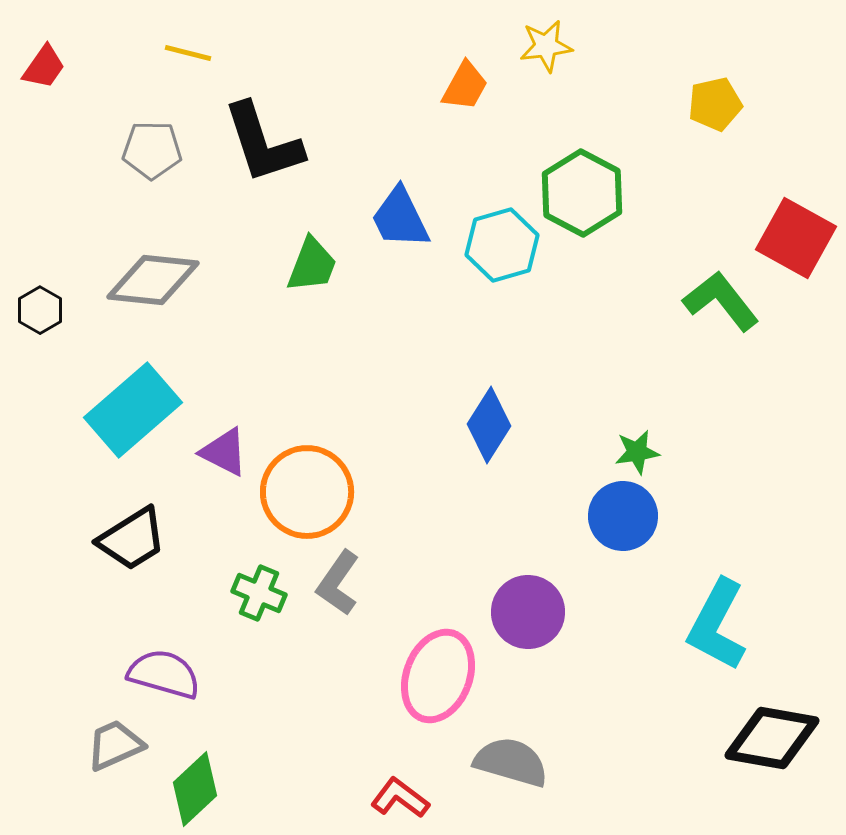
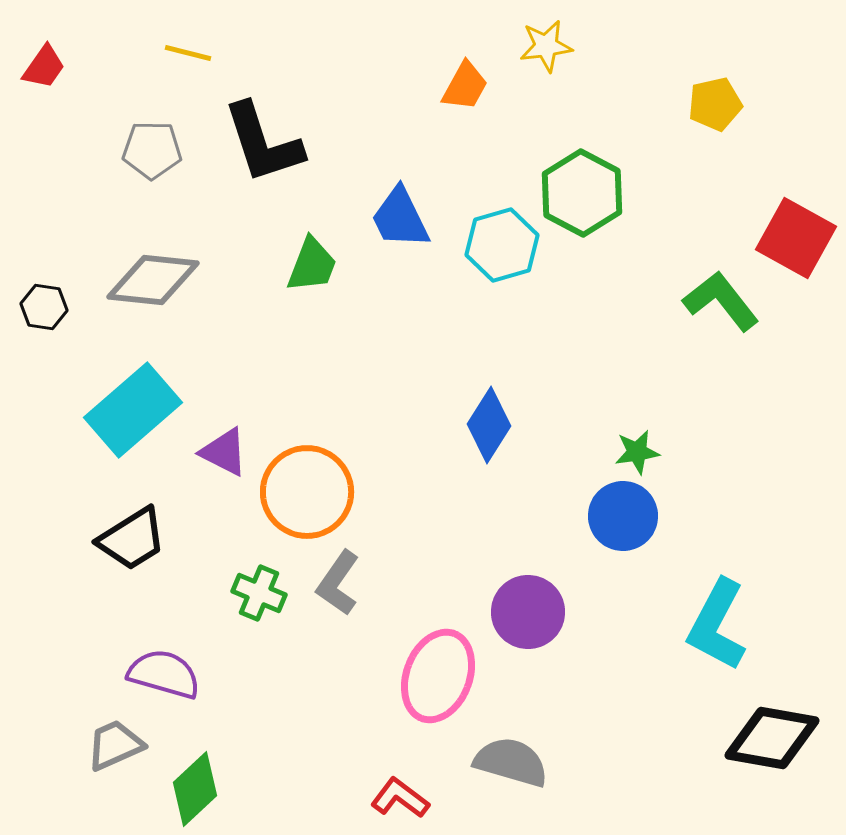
black hexagon: moved 4 px right, 3 px up; rotated 21 degrees counterclockwise
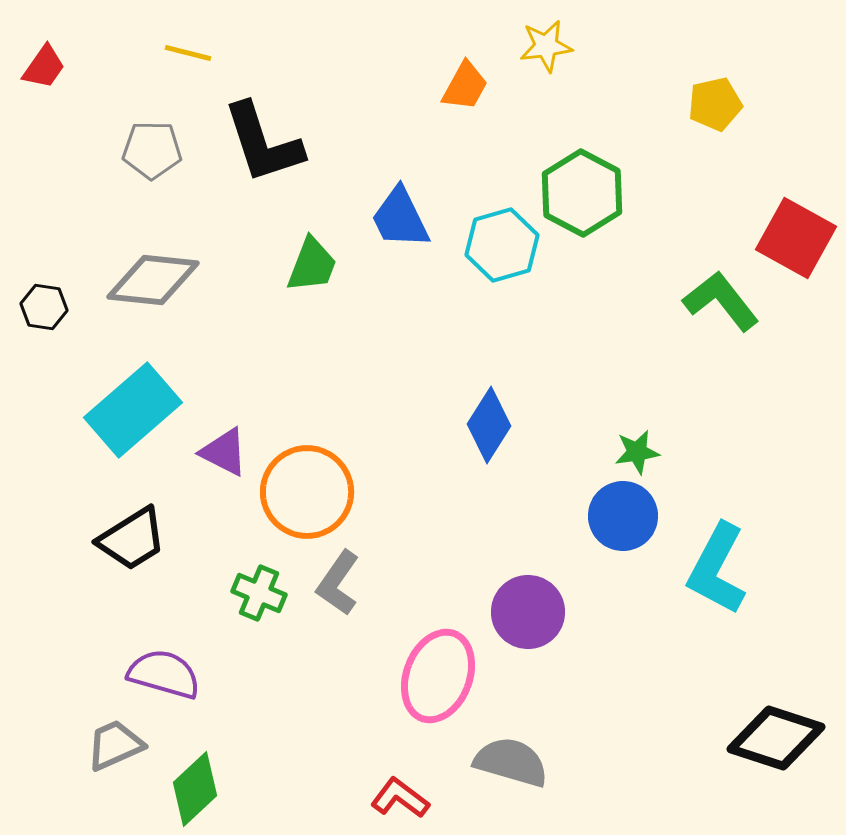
cyan L-shape: moved 56 px up
black diamond: moved 4 px right; rotated 8 degrees clockwise
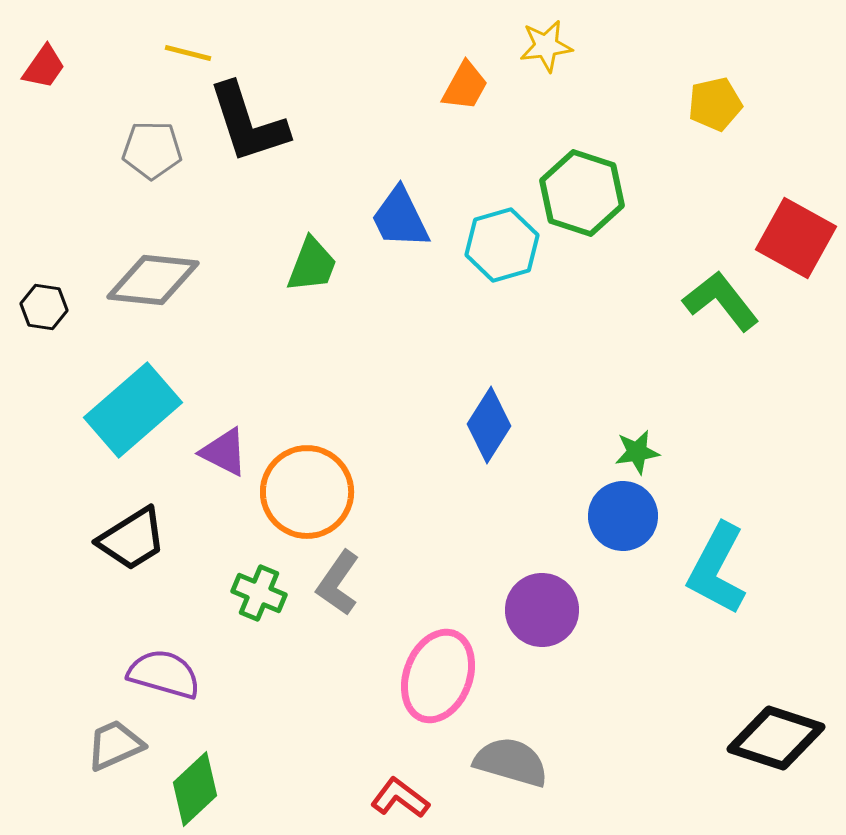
black L-shape: moved 15 px left, 20 px up
green hexagon: rotated 10 degrees counterclockwise
purple circle: moved 14 px right, 2 px up
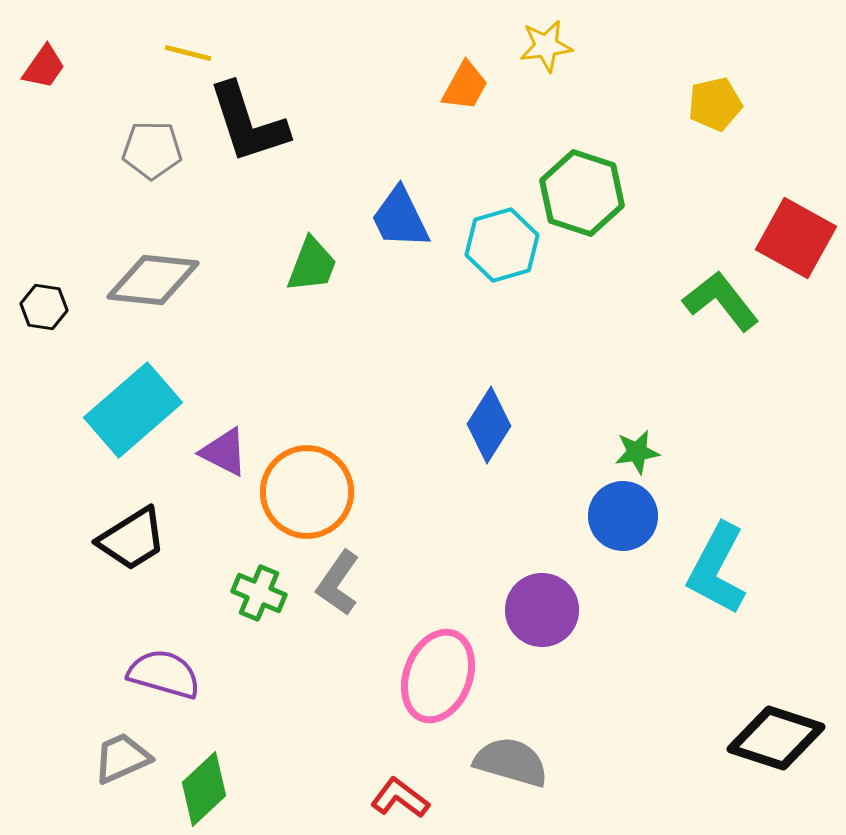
gray trapezoid: moved 7 px right, 13 px down
green diamond: moved 9 px right
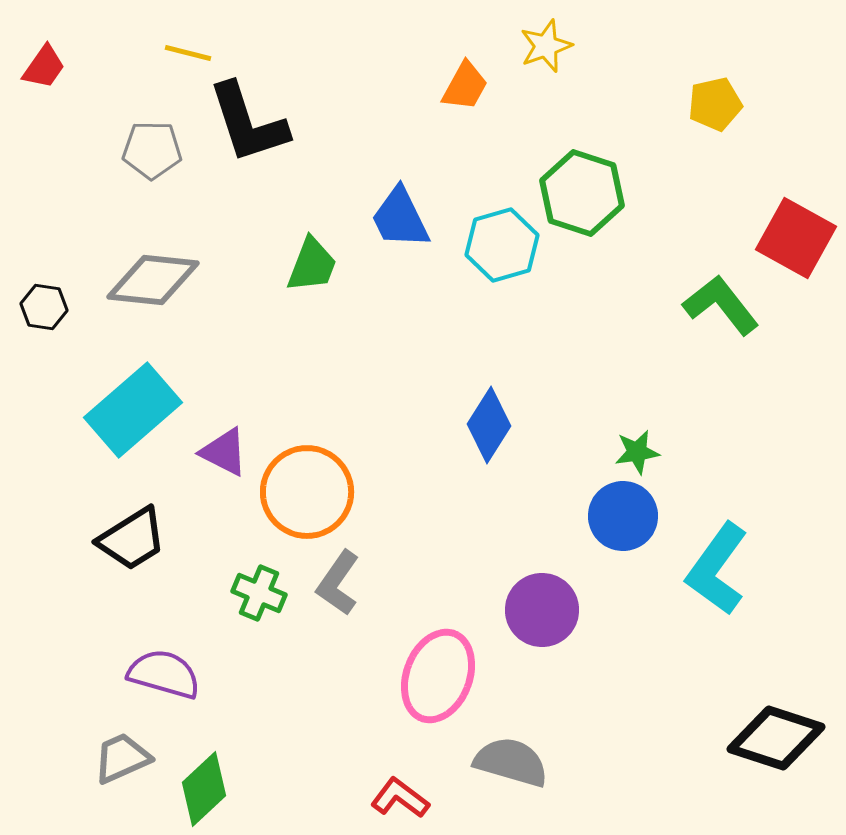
yellow star: rotated 12 degrees counterclockwise
green L-shape: moved 4 px down
cyan L-shape: rotated 8 degrees clockwise
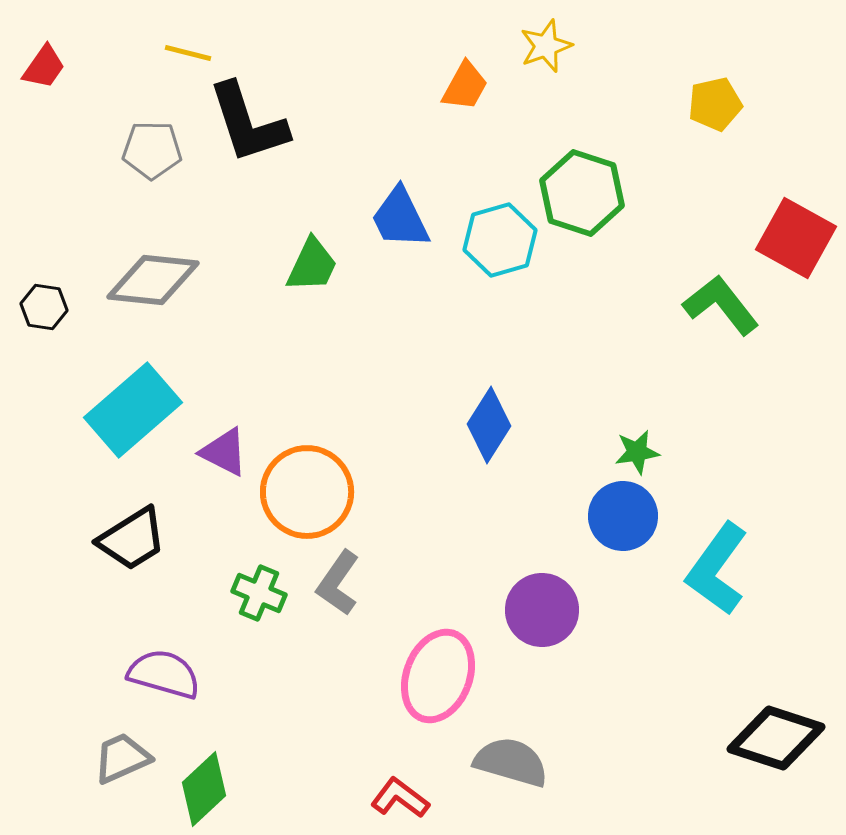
cyan hexagon: moved 2 px left, 5 px up
green trapezoid: rotated 4 degrees clockwise
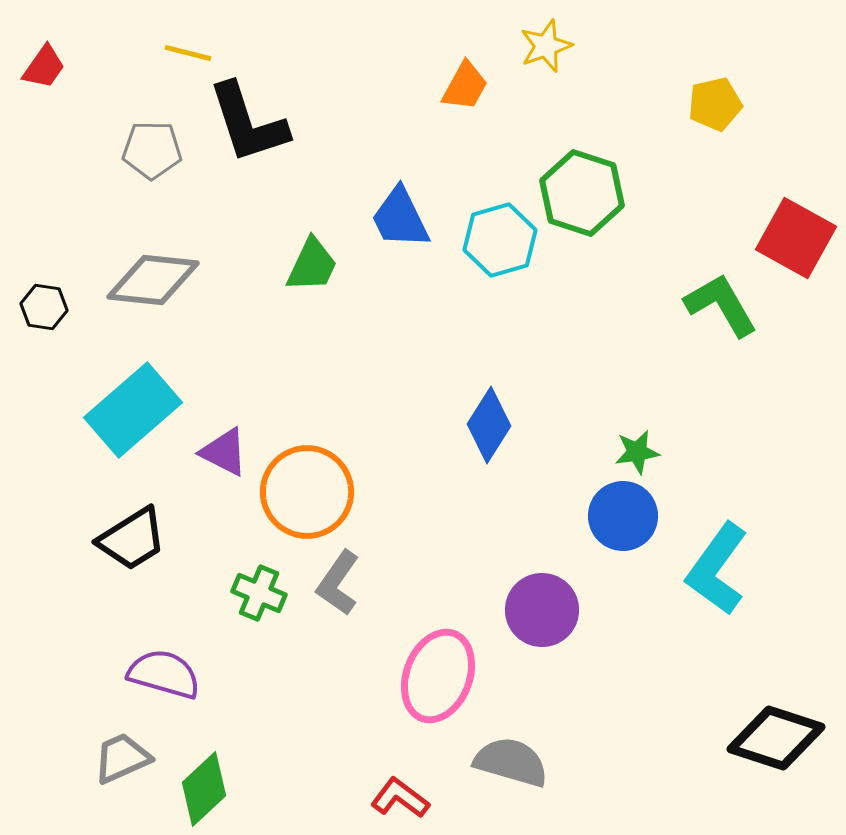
green L-shape: rotated 8 degrees clockwise
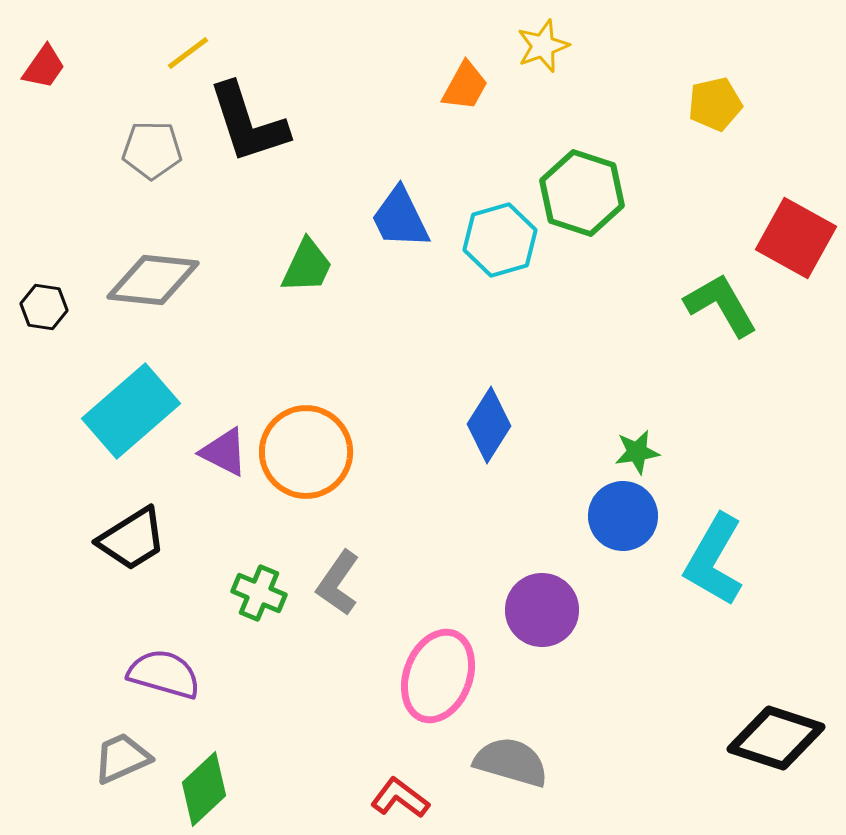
yellow star: moved 3 px left
yellow line: rotated 51 degrees counterclockwise
green trapezoid: moved 5 px left, 1 px down
cyan rectangle: moved 2 px left, 1 px down
orange circle: moved 1 px left, 40 px up
cyan L-shape: moved 3 px left, 9 px up; rotated 6 degrees counterclockwise
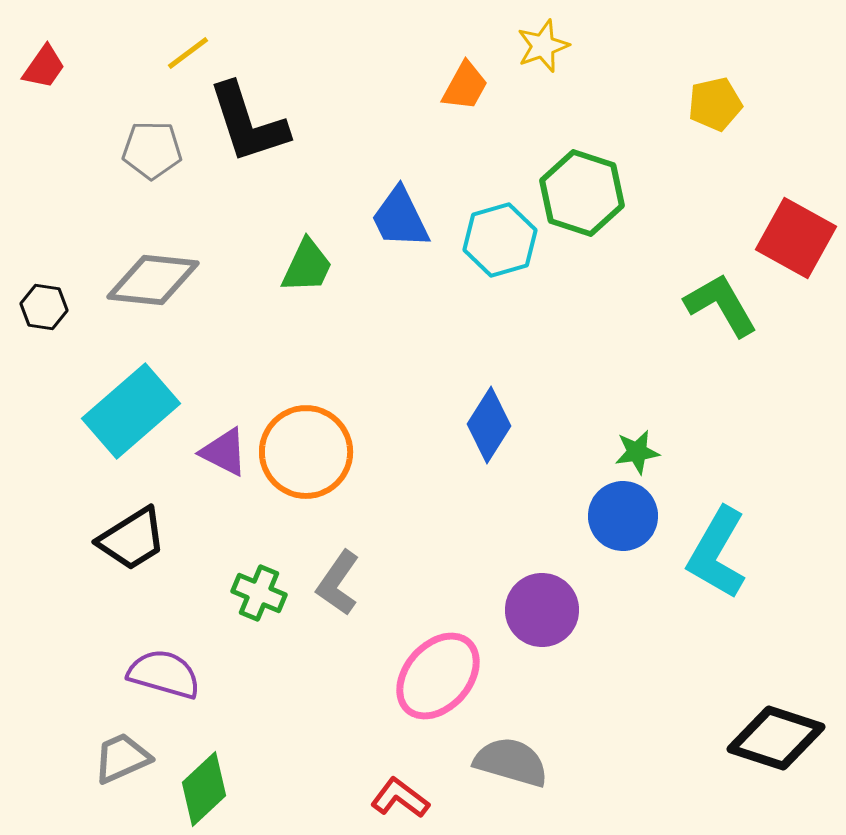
cyan L-shape: moved 3 px right, 7 px up
pink ellipse: rotated 20 degrees clockwise
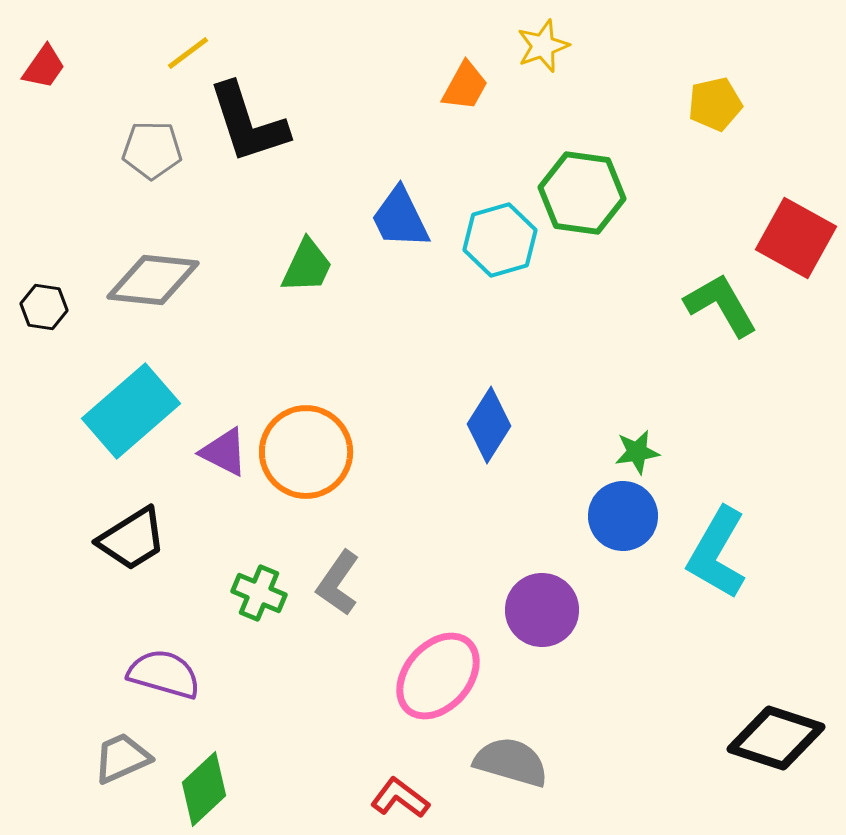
green hexagon: rotated 10 degrees counterclockwise
